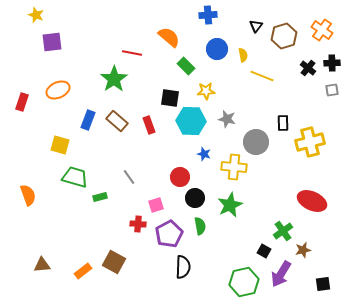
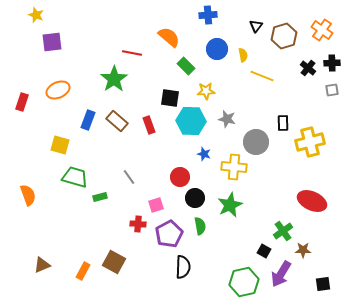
brown star at (303, 250): rotated 14 degrees clockwise
brown triangle at (42, 265): rotated 18 degrees counterclockwise
orange rectangle at (83, 271): rotated 24 degrees counterclockwise
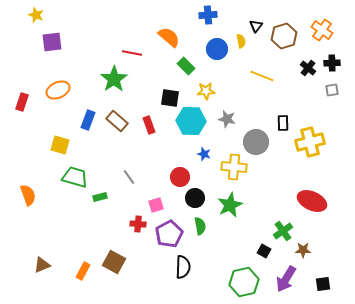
yellow semicircle at (243, 55): moved 2 px left, 14 px up
purple arrow at (281, 274): moved 5 px right, 5 px down
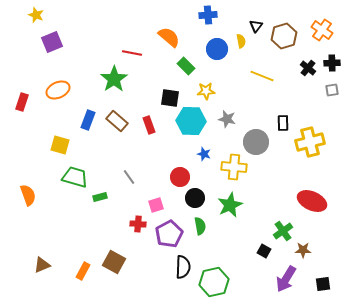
purple square at (52, 42): rotated 15 degrees counterclockwise
green hexagon at (244, 282): moved 30 px left
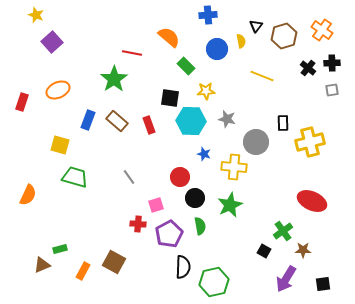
purple square at (52, 42): rotated 20 degrees counterclockwise
orange semicircle at (28, 195): rotated 45 degrees clockwise
green rectangle at (100, 197): moved 40 px left, 52 px down
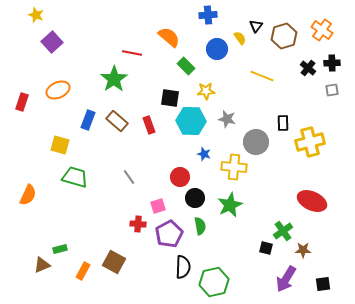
yellow semicircle at (241, 41): moved 1 px left, 3 px up; rotated 24 degrees counterclockwise
pink square at (156, 205): moved 2 px right, 1 px down
black square at (264, 251): moved 2 px right, 3 px up; rotated 16 degrees counterclockwise
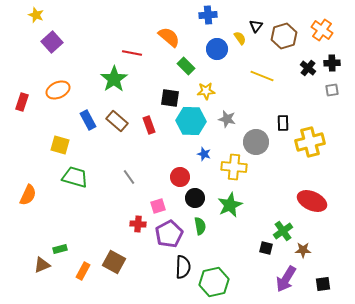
blue rectangle at (88, 120): rotated 48 degrees counterclockwise
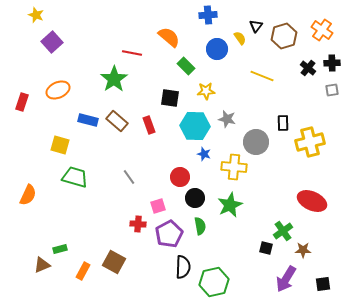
blue rectangle at (88, 120): rotated 48 degrees counterclockwise
cyan hexagon at (191, 121): moved 4 px right, 5 px down
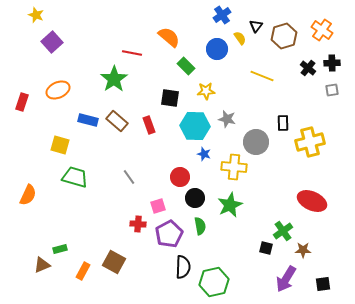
blue cross at (208, 15): moved 14 px right; rotated 30 degrees counterclockwise
